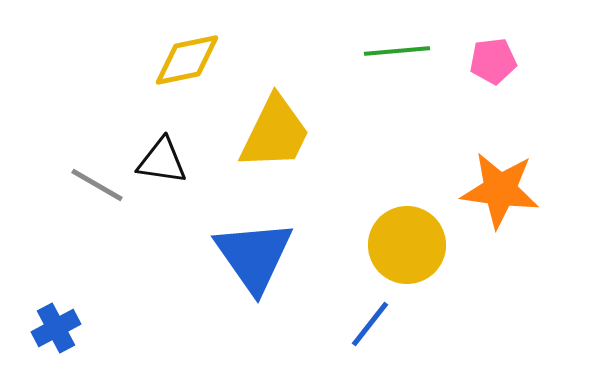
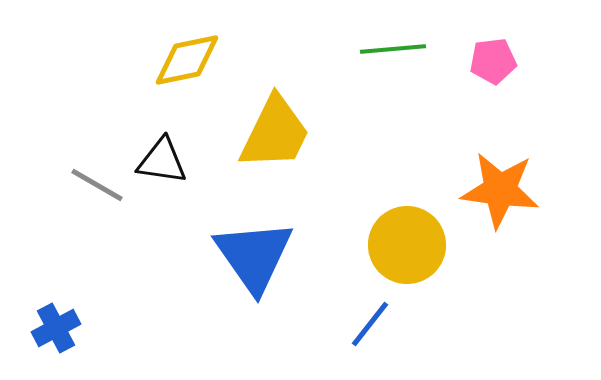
green line: moved 4 px left, 2 px up
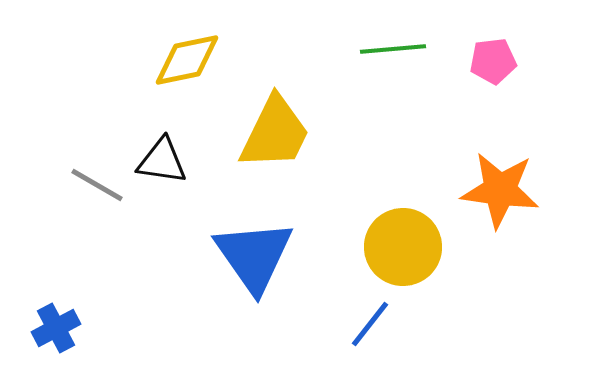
yellow circle: moved 4 px left, 2 px down
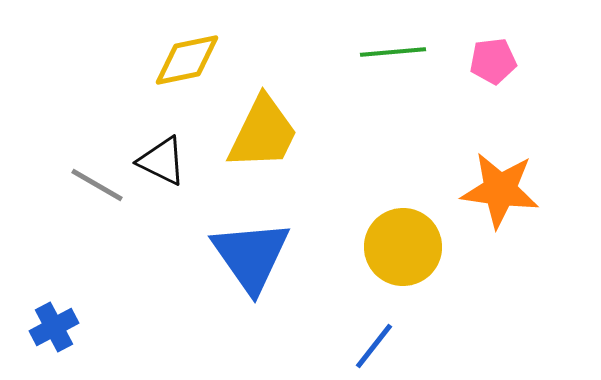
green line: moved 3 px down
yellow trapezoid: moved 12 px left
black triangle: rotated 18 degrees clockwise
blue triangle: moved 3 px left
blue line: moved 4 px right, 22 px down
blue cross: moved 2 px left, 1 px up
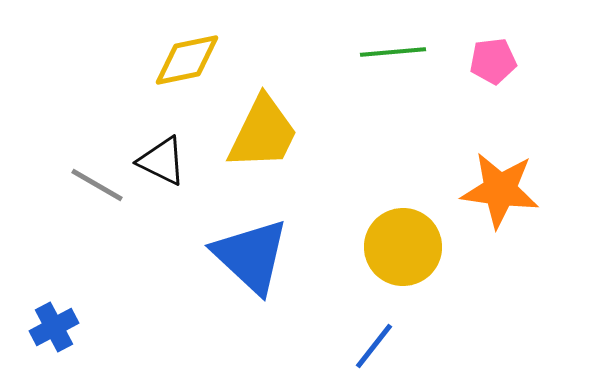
blue triangle: rotated 12 degrees counterclockwise
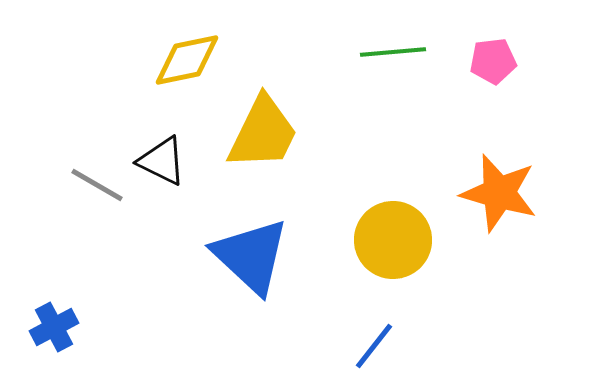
orange star: moved 1 px left, 3 px down; rotated 8 degrees clockwise
yellow circle: moved 10 px left, 7 px up
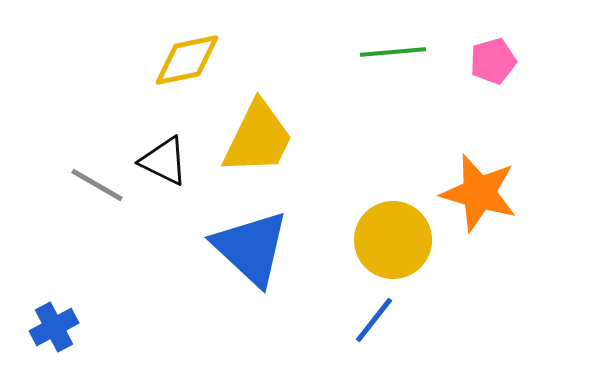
pink pentagon: rotated 9 degrees counterclockwise
yellow trapezoid: moved 5 px left, 5 px down
black triangle: moved 2 px right
orange star: moved 20 px left
blue triangle: moved 8 px up
blue line: moved 26 px up
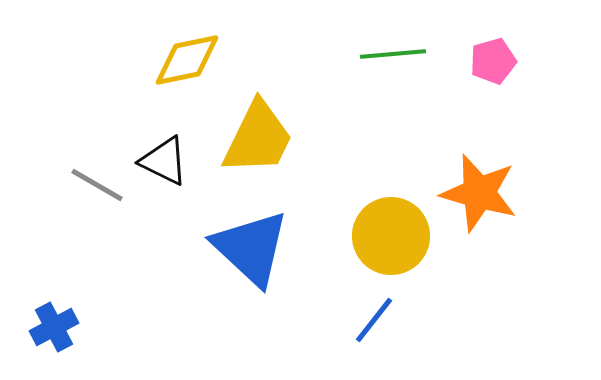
green line: moved 2 px down
yellow circle: moved 2 px left, 4 px up
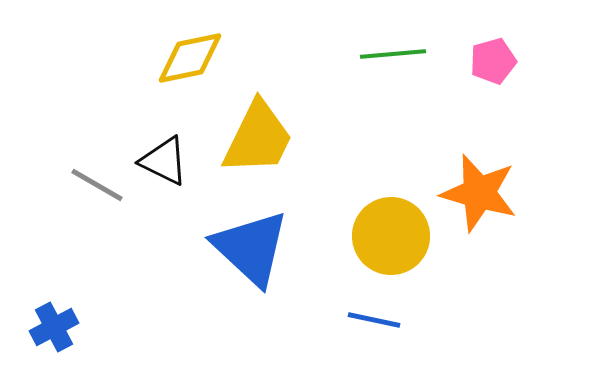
yellow diamond: moved 3 px right, 2 px up
blue line: rotated 64 degrees clockwise
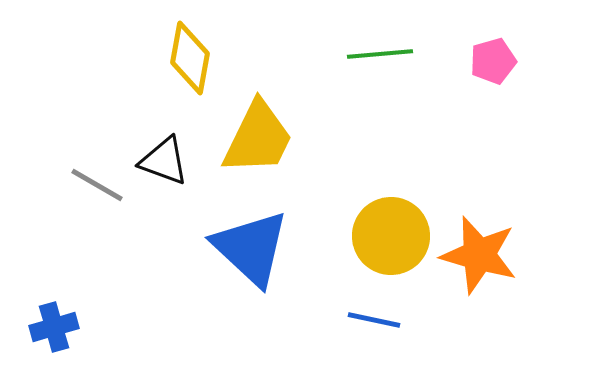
green line: moved 13 px left
yellow diamond: rotated 68 degrees counterclockwise
black triangle: rotated 6 degrees counterclockwise
orange star: moved 62 px down
blue cross: rotated 12 degrees clockwise
